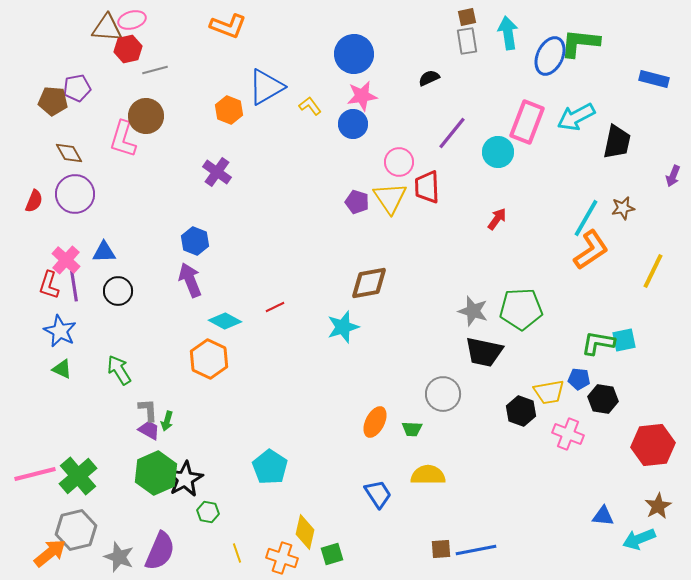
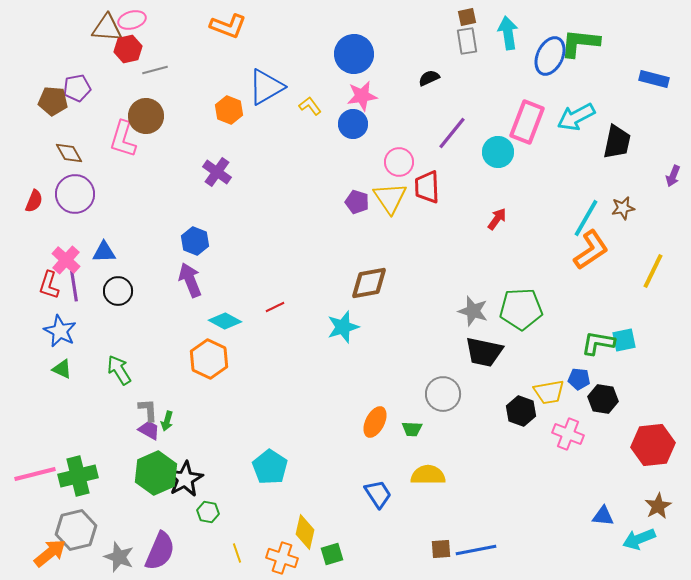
green cross at (78, 476): rotated 27 degrees clockwise
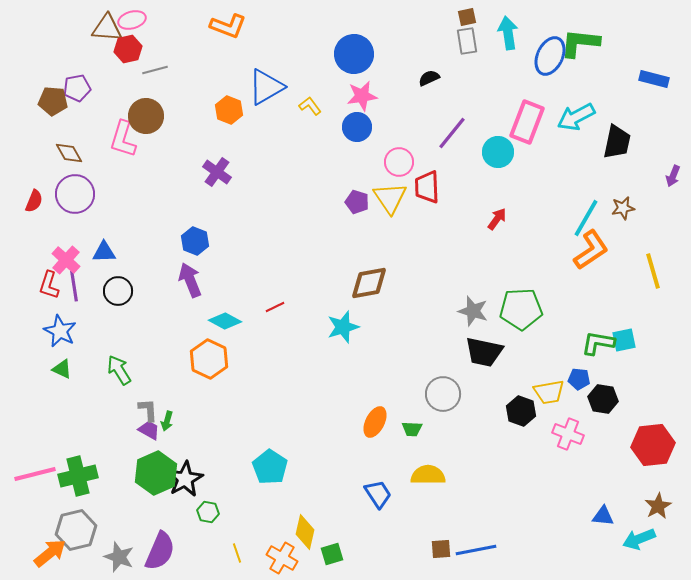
blue circle at (353, 124): moved 4 px right, 3 px down
yellow line at (653, 271): rotated 42 degrees counterclockwise
orange cross at (282, 558): rotated 12 degrees clockwise
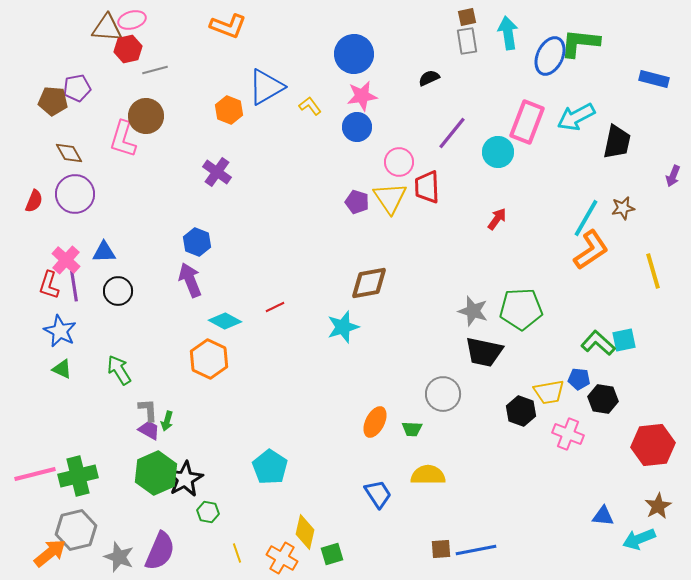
blue hexagon at (195, 241): moved 2 px right, 1 px down
green L-shape at (598, 343): rotated 32 degrees clockwise
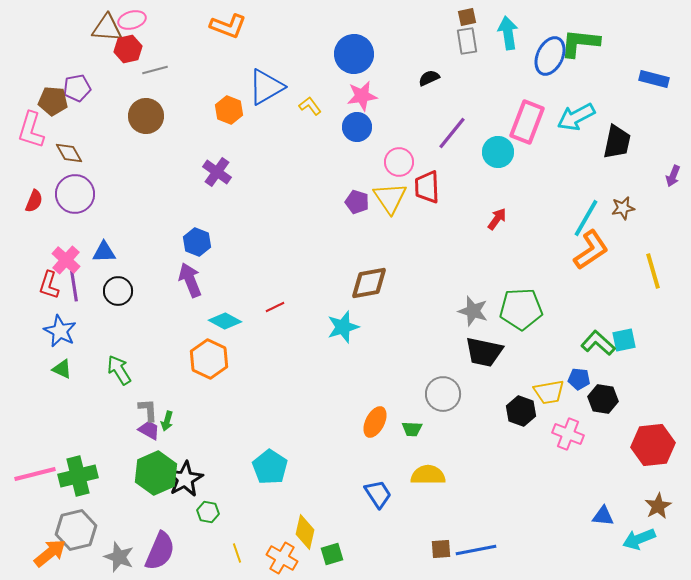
pink L-shape at (123, 139): moved 92 px left, 9 px up
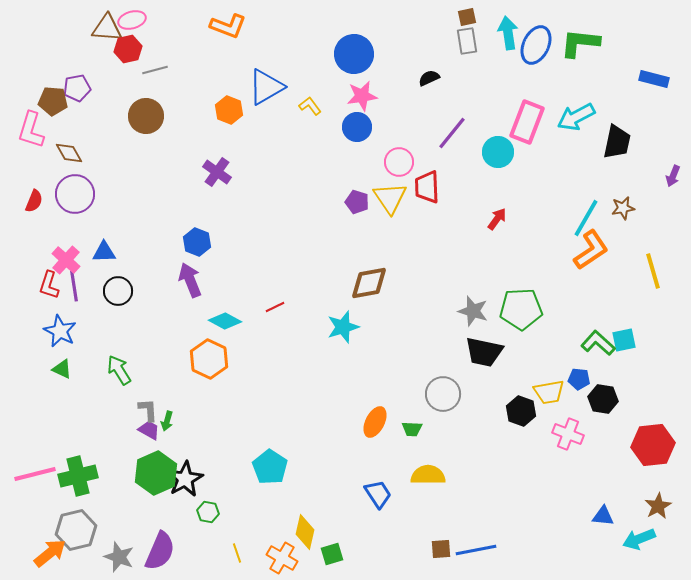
blue ellipse at (550, 56): moved 14 px left, 11 px up
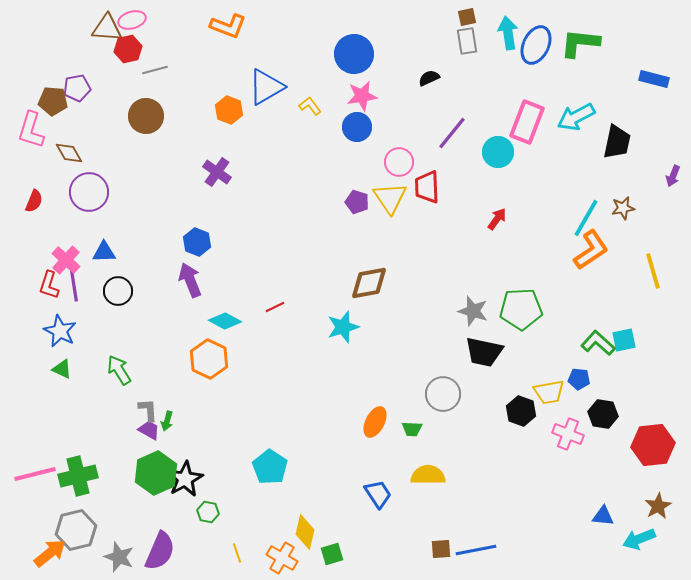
purple circle at (75, 194): moved 14 px right, 2 px up
black hexagon at (603, 399): moved 15 px down
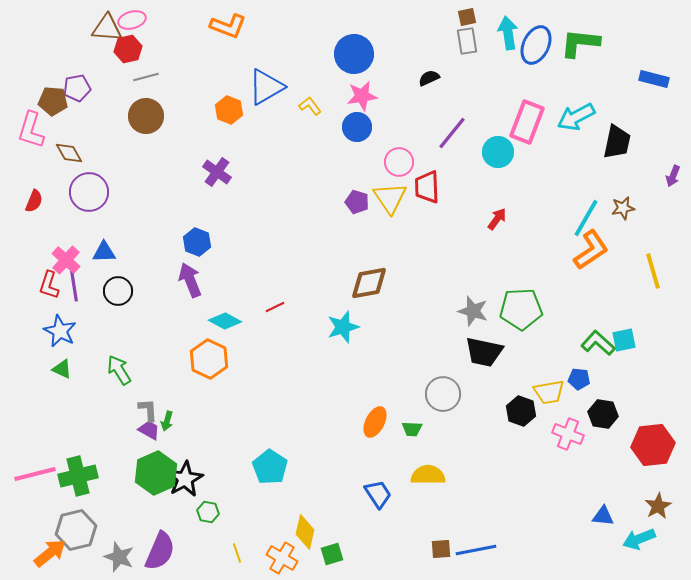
gray line at (155, 70): moved 9 px left, 7 px down
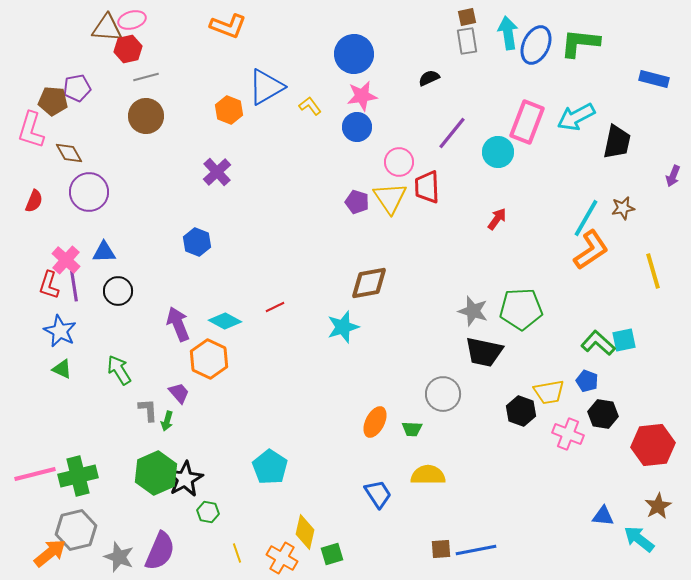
purple cross at (217, 172): rotated 12 degrees clockwise
purple arrow at (190, 280): moved 12 px left, 44 px down
blue pentagon at (579, 379): moved 8 px right, 2 px down; rotated 15 degrees clockwise
purple trapezoid at (149, 430): moved 30 px right, 37 px up; rotated 20 degrees clockwise
cyan arrow at (639, 539): rotated 60 degrees clockwise
